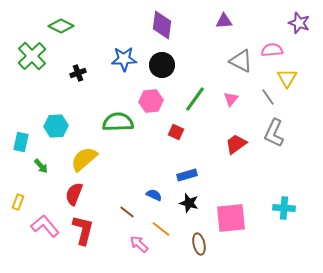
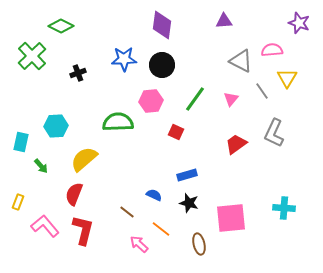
gray line: moved 6 px left, 6 px up
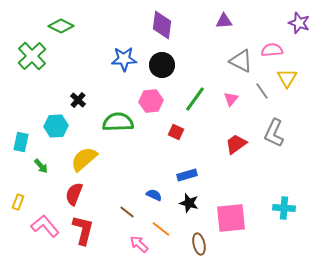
black cross: moved 27 px down; rotated 28 degrees counterclockwise
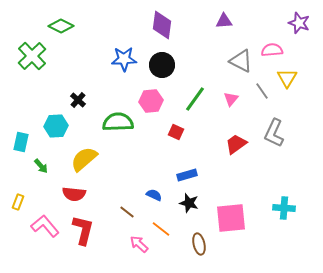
red semicircle: rotated 105 degrees counterclockwise
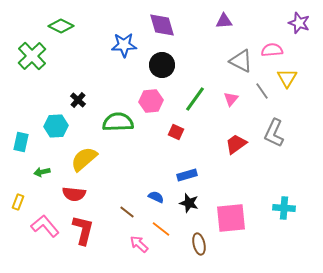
purple diamond: rotated 24 degrees counterclockwise
blue star: moved 14 px up
green arrow: moved 1 px right, 6 px down; rotated 119 degrees clockwise
blue semicircle: moved 2 px right, 2 px down
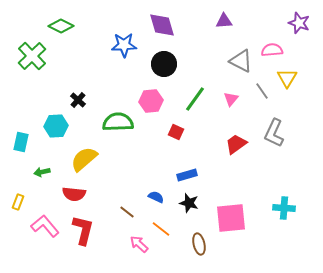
black circle: moved 2 px right, 1 px up
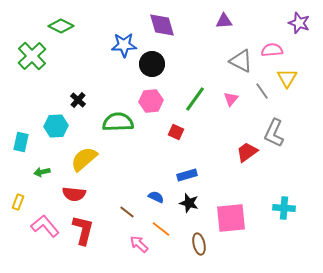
black circle: moved 12 px left
red trapezoid: moved 11 px right, 8 px down
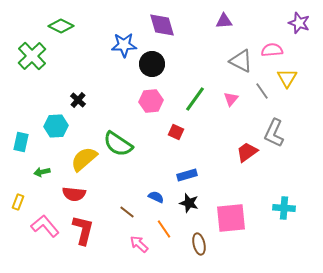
green semicircle: moved 22 px down; rotated 144 degrees counterclockwise
orange line: moved 3 px right; rotated 18 degrees clockwise
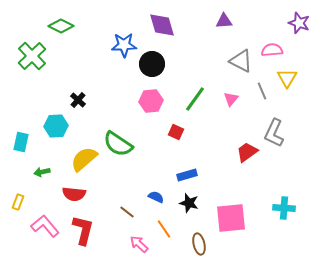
gray line: rotated 12 degrees clockwise
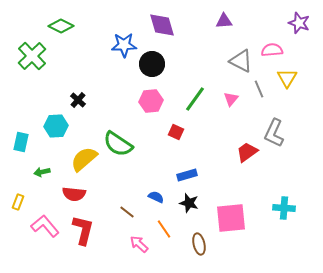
gray line: moved 3 px left, 2 px up
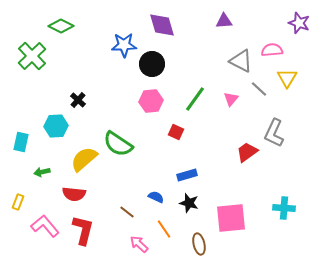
gray line: rotated 24 degrees counterclockwise
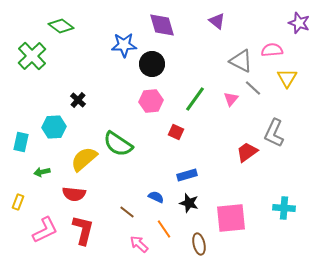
purple triangle: moved 7 px left; rotated 42 degrees clockwise
green diamond: rotated 10 degrees clockwise
gray line: moved 6 px left, 1 px up
cyan hexagon: moved 2 px left, 1 px down
pink L-shape: moved 4 px down; rotated 104 degrees clockwise
